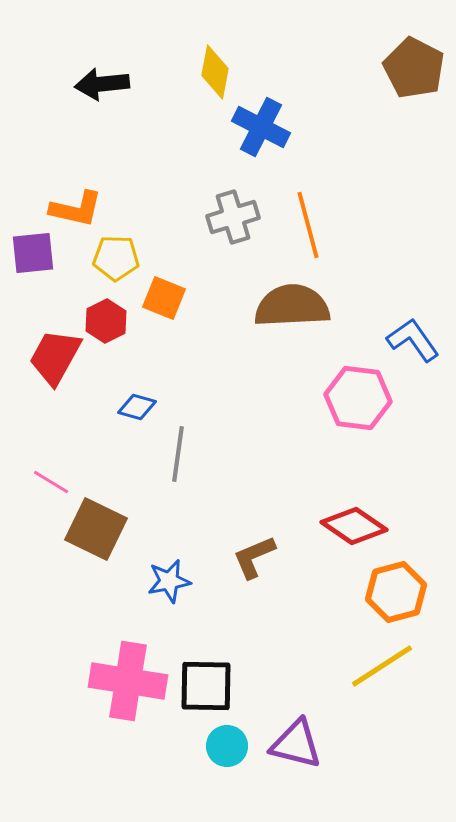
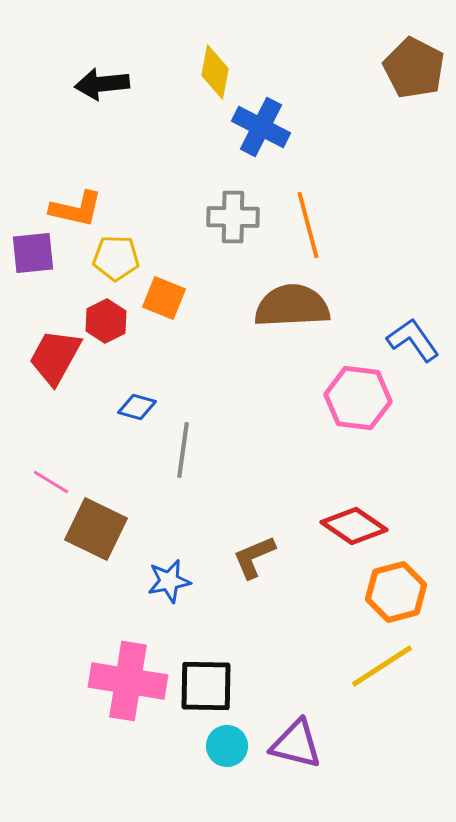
gray cross: rotated 18 degrees clockwise
gray line: moved 5 px right, 4 px up
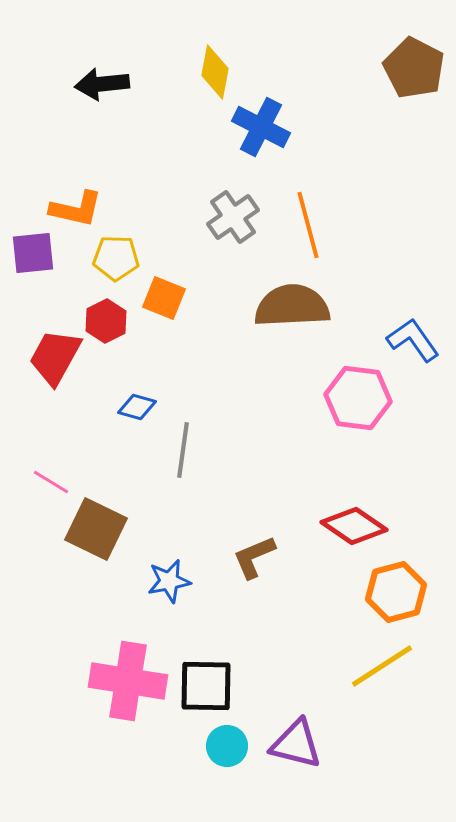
gray cross: rotated 36 degrees counterclockwise
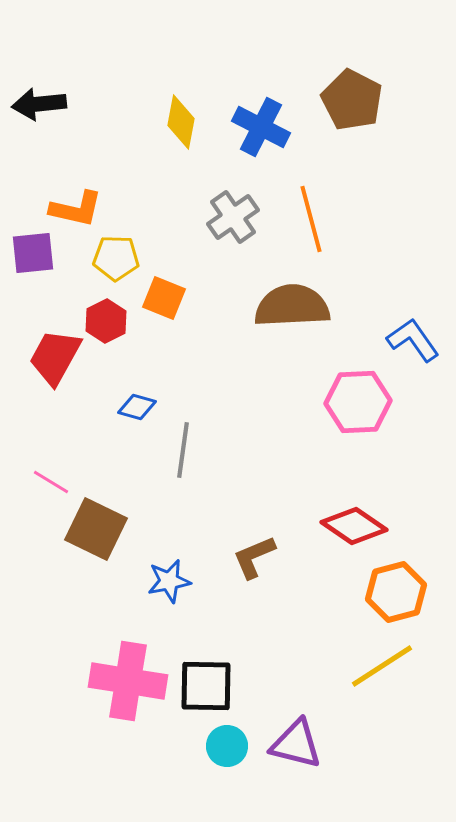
brown pentagon: moved 62 px left, 32 px down
yellow diamond: moved 34 px left, 50 px down
black arrow: moved 63 px left, 20 px down
orange line: moved 3 px right, 6 px up
pink hexagon: moved 4 px down; rotated 10 degrees counterclockwise
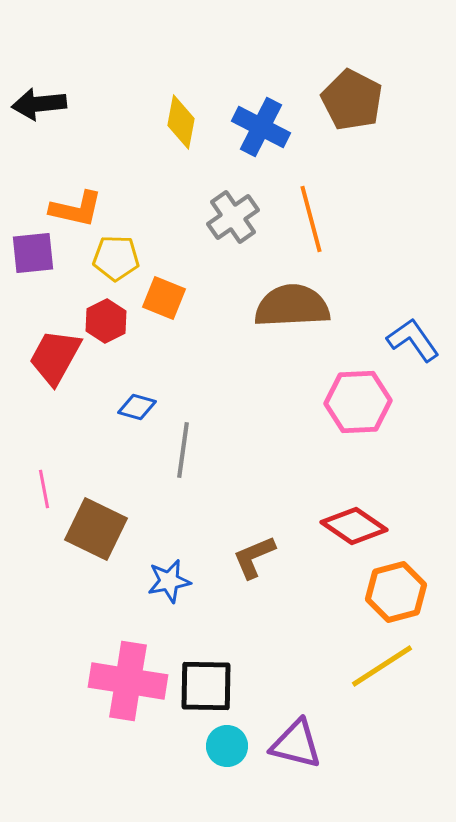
pink line: moved 7 px left, 7 px down; rotated 48 degrees clockwise
